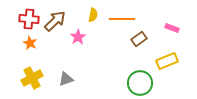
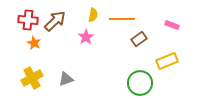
red cross: moved 1 px left, 1 px down
pink rectangle: moved 3 px up
pink star: moved 8 px right
orange star: moved 4 px right
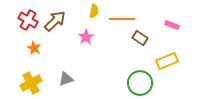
yellow semicircle: moved 1 px right, 4 px up
red cross: rotated 24 degrees clockwise
brown rectangle: moved 1 px right, 1 px up; rotated 70 degrees clockwise
orange star: moved 5 px down
yellow cross: moved 1 px left, 5 px down
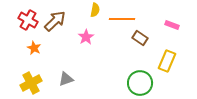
yellow semicircle: moved 1 px right, 1 px up
yellow rectangle: rotated 45 degrees counterclockwise
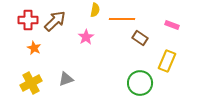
red cross: rotated 30 degrees counterclockwise
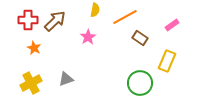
orange line: moved 3 px right, 2 px up; rotated 30 degrees counterclockwise
pink rectangle: rotated 56 degrees counterclockwise
pink star: moved 2 px right
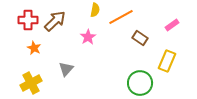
orange line: moved 4 px left
gray triangle: moved 10 px up; rotated 28 degrees counterclockwise
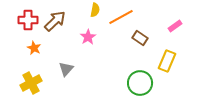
pink rectangle: moved 3 px right, 1 px down
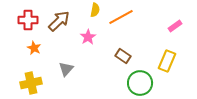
brown arrow: moved 4 px right
brown rectangle: moved 17 px left, 18 px down
yellow cross: rotated 15 degrees clockwise
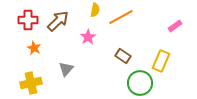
brown arrow: moved 1 px left
yellow rectangle: moved 6 px left
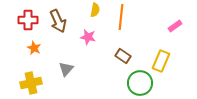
orange line: rotated 55 degrees counterclockwise
brown arrow: rotated 110 degrees clockwise
pink star: rotated 28 degrees counterclockwise
